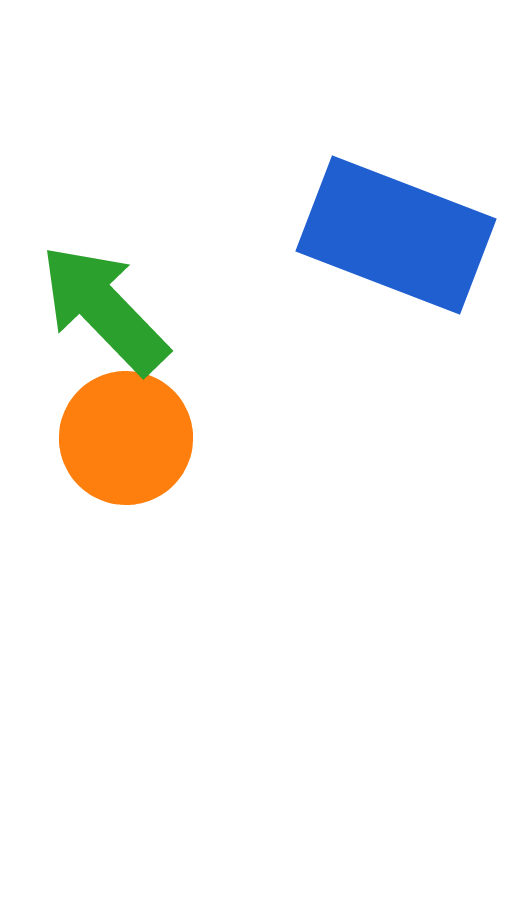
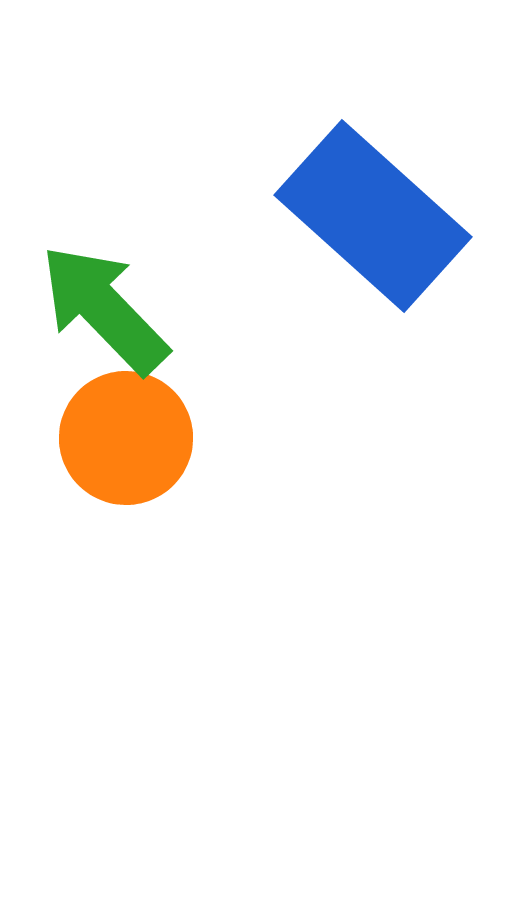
blue rectangle: moved 23 px left, 19 px up; rotated 21 degrees clockwise
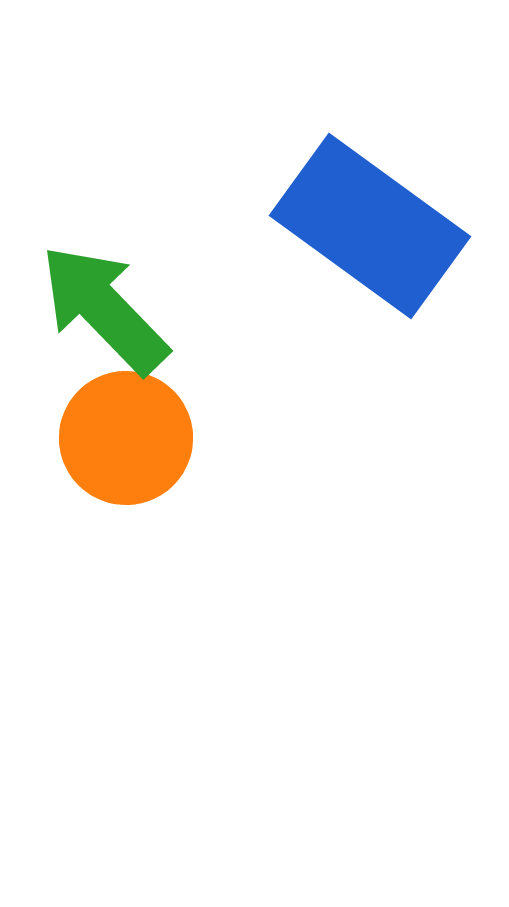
blue rectangle: moved 3 px left, 10 px down; rotated 6 degrees counterclockwise
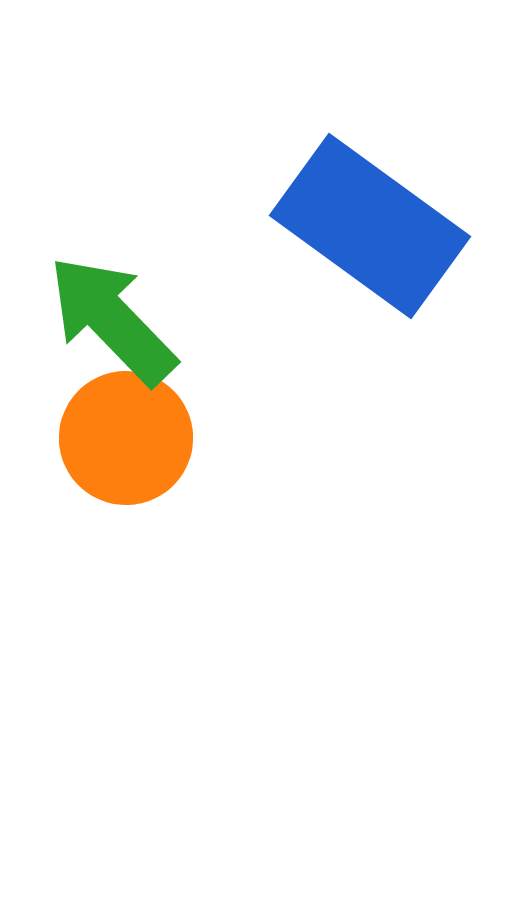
green arrow: moved 8 px right, 11 px down
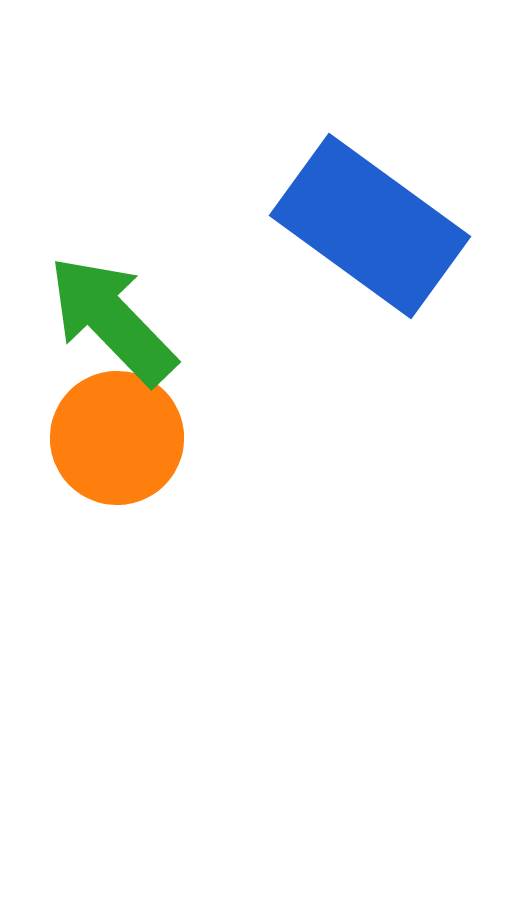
orange circle: moved 9 px left
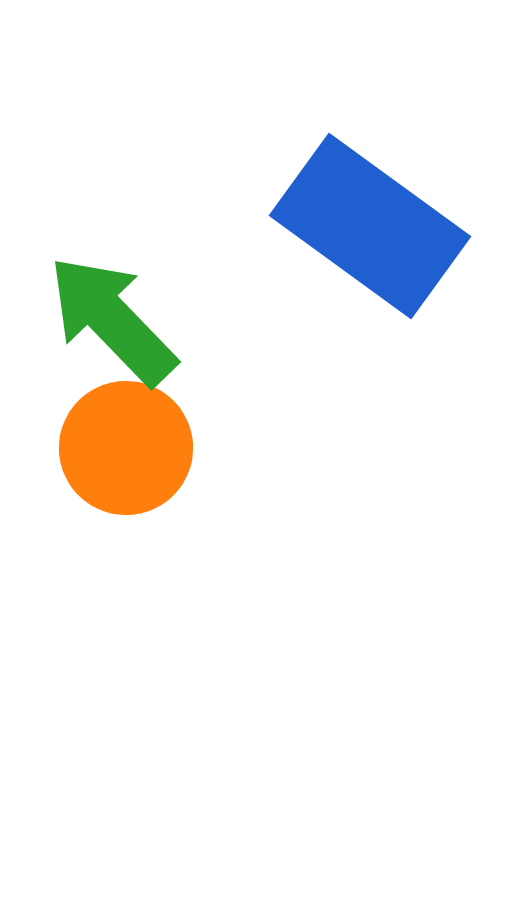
orange circle: moved 9 px right, 10 px down
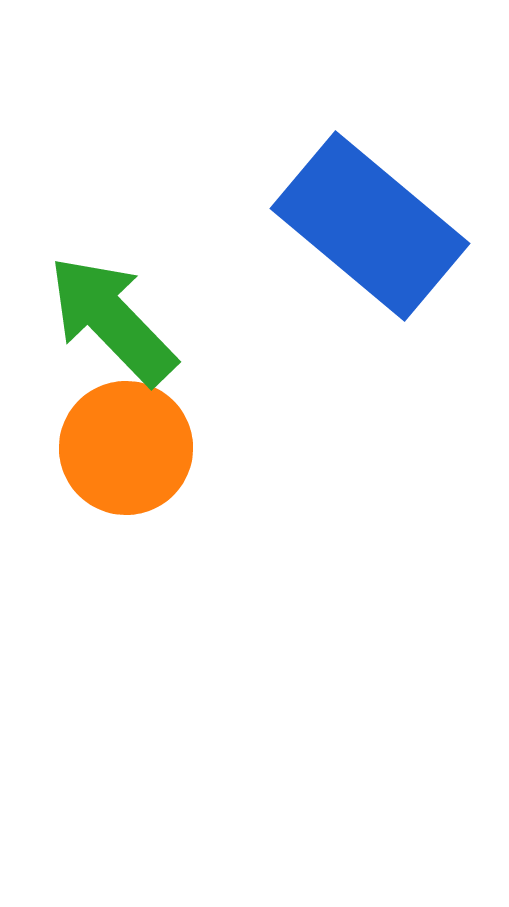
blue rectangle: rotated 4 degrees clockwise
